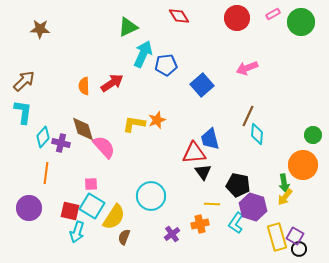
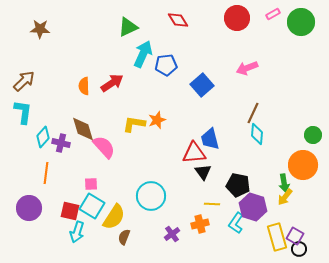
red diamond at (179, 16): moved 1 px left, 4 px down
brown line at (248, 116): moved 5 px right, 3 px up
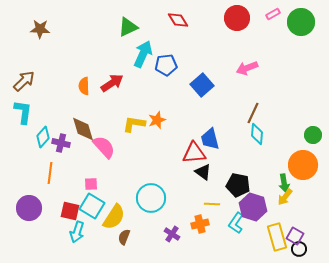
black triangle at (203, 172): rotated 18 degrees counterclockwise
orange line at (46, 173): moved 4 px right
cyan circle at (151, 196): moved 2 px down
purple cross at (172, 234): rotated 21 degrees counterclockwise
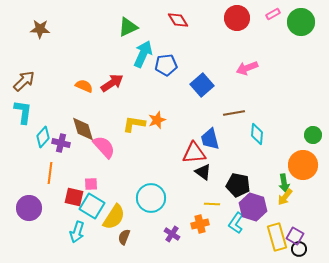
orange semicircle at (84, 86): rotated 114 degrees clockwise
brown line at (253, 113): moved 19 px left; rotated 55 degrees clockwise
red square at (70, 211): moved 4 px right, 14 px up
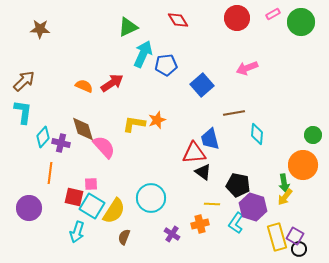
yellow semicircle at (114, 217): moved 6 px up
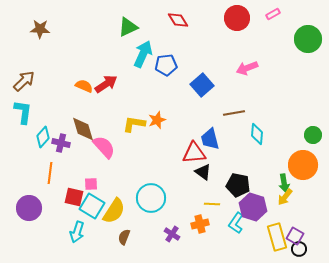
green circle at (301, 22): moved 7 px right, 17 px down
red arrow at (112, 83): moved 6 px left, 1 px down
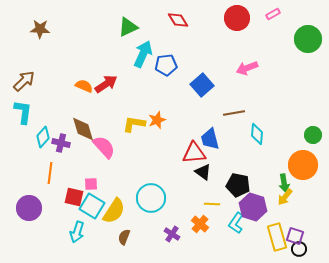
orange cross at (200, 224): rotated 36 degrees counterclockwise
purple square at (295, 236): rotated 12 degrees counterclockwise
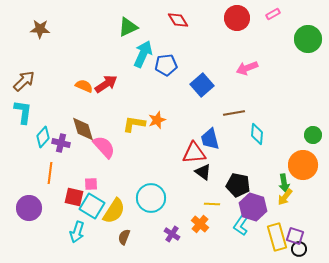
cyan L-shape at (236, 223): moved 5 px right, 2 px down
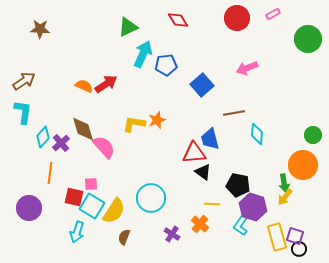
brown arrow at (24, 81): rotated 10 degrees clockwise
purple cross at (61, 143): rotated 36 degrees clockwise
